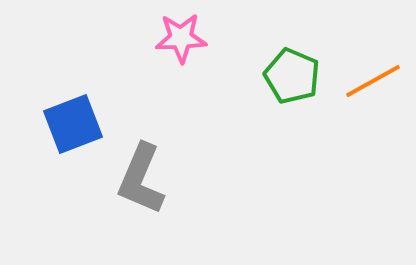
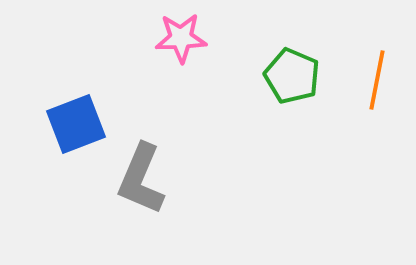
orange line: moved 4 px right, 1 px up; rotated 50 degrees counterclockwise
blue square: moved 3 px right
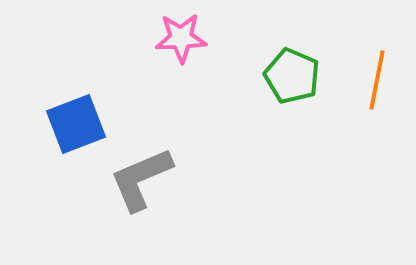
gray L-shape: rotated 44 degrees clockwise
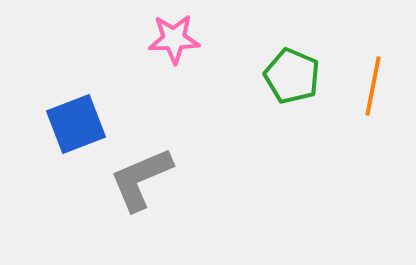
pink star: moved 7 px left, 1 px down
orange line: moved 4 px left, 6 px down
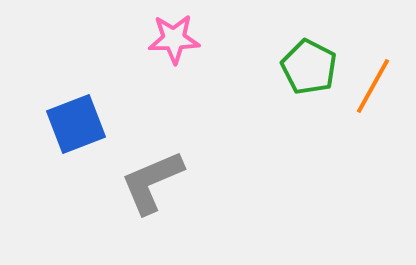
green pentagon: moved 17 px right, 9 px up; rotated 4 degrees clockwise
orange line: rotated 18 degrees clockwise
gray L-shape: moved 11 px right, 3 px down
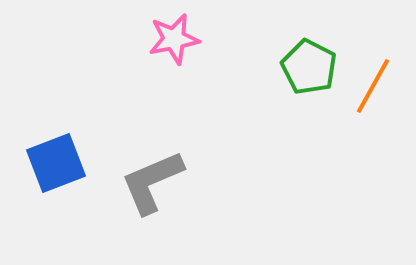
pink star: rotated 9 degrees counterclockwise
blue square: moved 20 px left, 39 px down
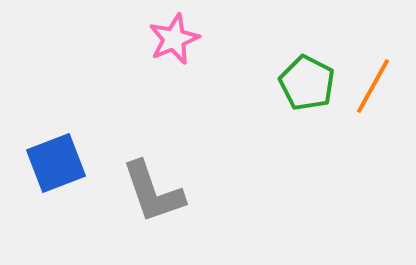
pink star: rotated 12 degrees counterclockwise
green pentagon: moved 2 px left, 16 px down
gray L-shape: moved 1 px right, 10 px down; rotated 86 degrees counterclockwise
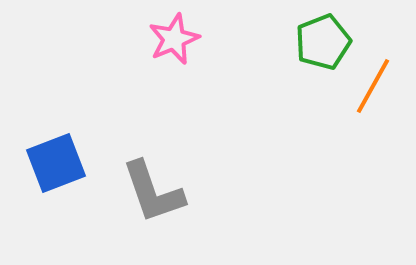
green pentagon: moved 16 px right, 41 px up; rotated 24 degrees clockwise
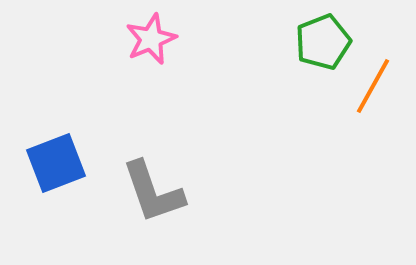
pink star: moved 23 px left
